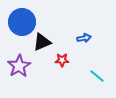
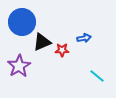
red star: moved 10 px up
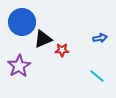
blue arrow: moved 16 px right
black triangle: moved 1 px right, 3 px up
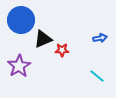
blue circle: moved 1 px left, 2 px up
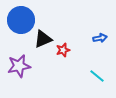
red star: moved 1 px right; rotated 16 degrees counterclockwise
purple star: rotated 20 degrees clockwise
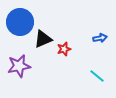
blue circle: moved 1 px left, 2 px down
red star: moved 1 px right, 1 px up
